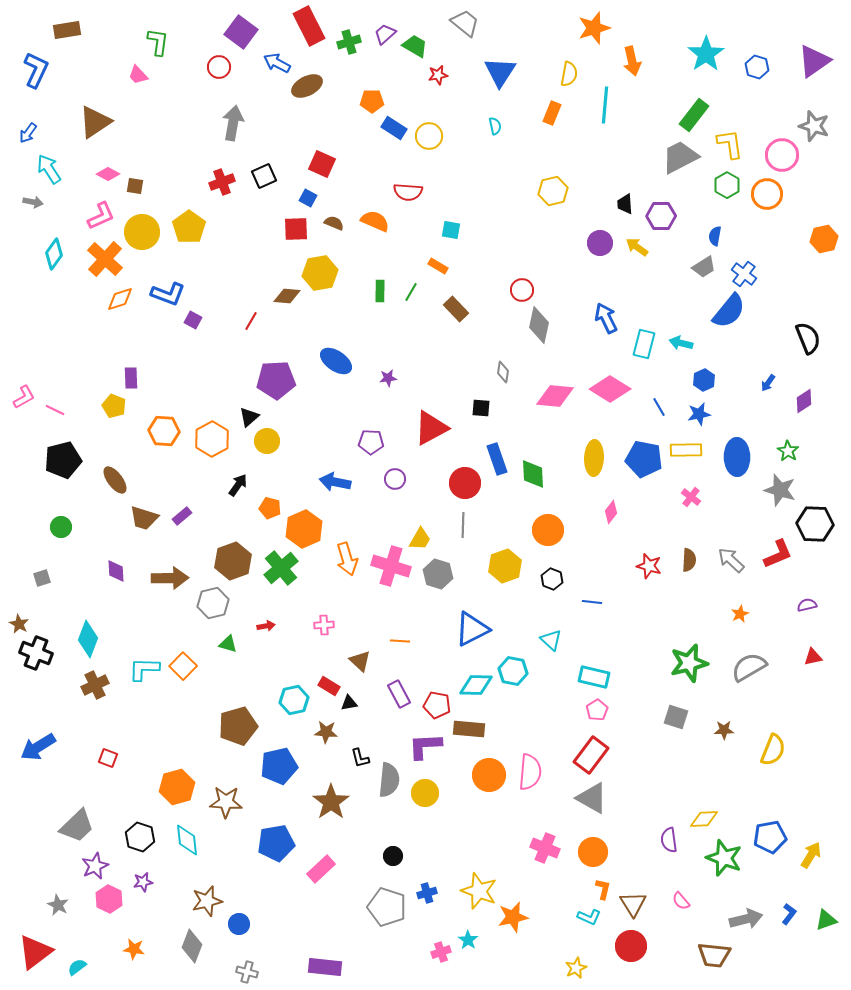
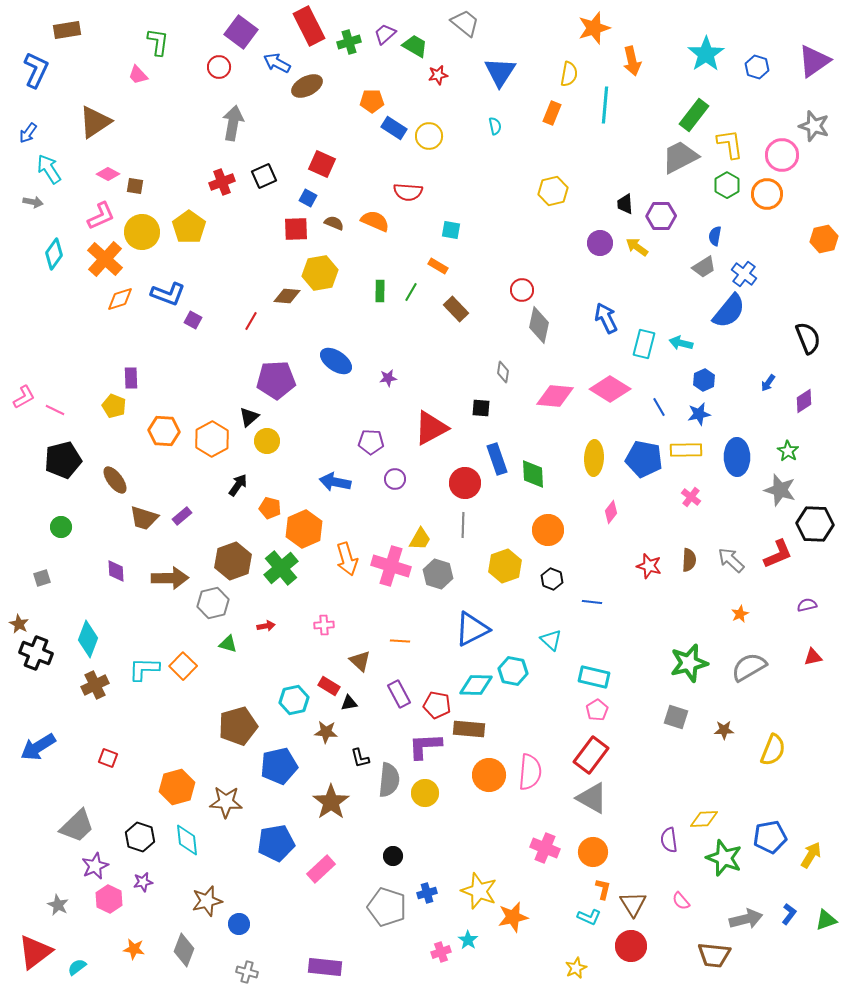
gray diamond at (192, 946): moved 8 px left, 4 px down
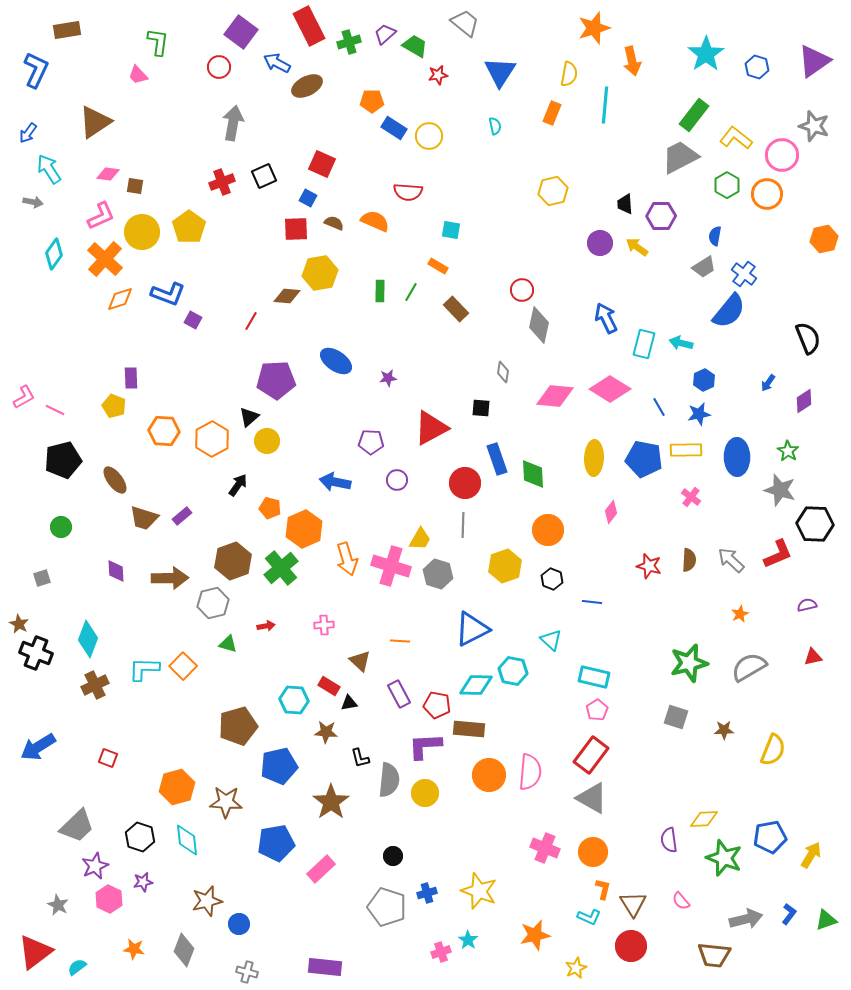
yellow L-shape at (730, 144): moved 6 px right, 6 px up; rotated 44 degrees counterclockwise
pink diamond at (108, 174): rotated 20 degrees counterclockwise
purple circle at (395, 479): moved 2 px right, 1 px down
cyan hexagon at (294, 700): rotated 16 degrees clockwise
orange star at (513, 917): moved 22 px right, 18 px down
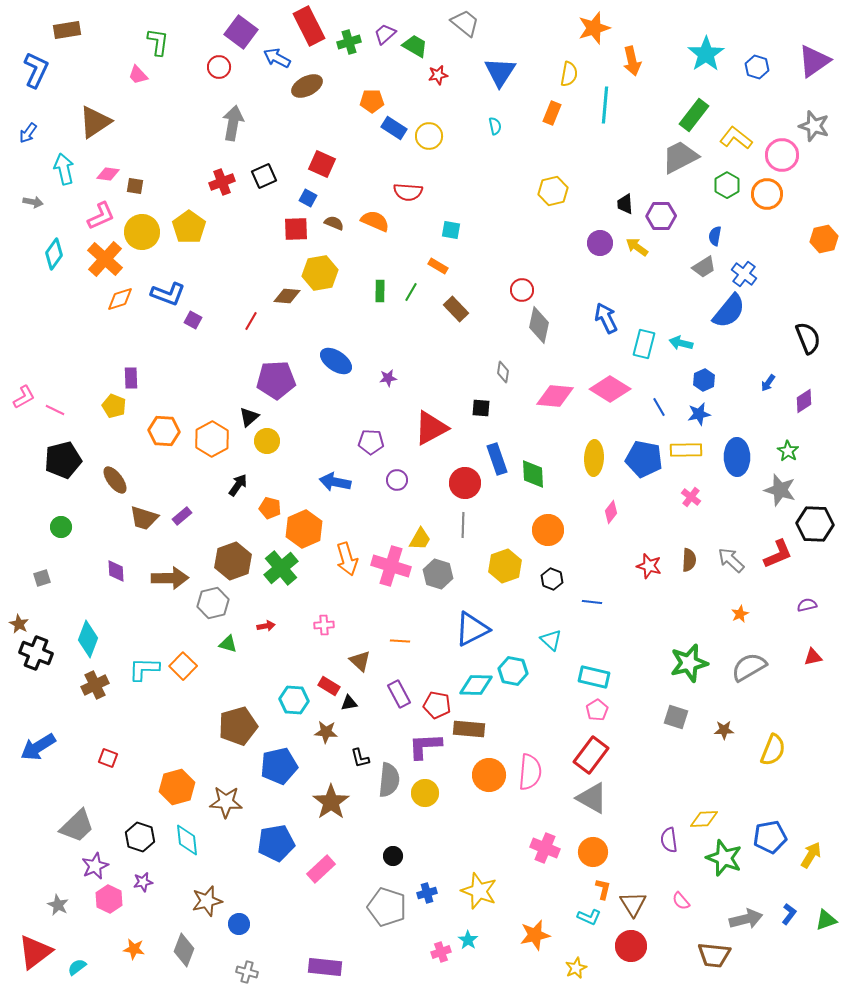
blue arrow at (277, 63): moved 5 px up
cyan arrow at (49, 169): moved 15 px right; rotated 20 degrees clockwise
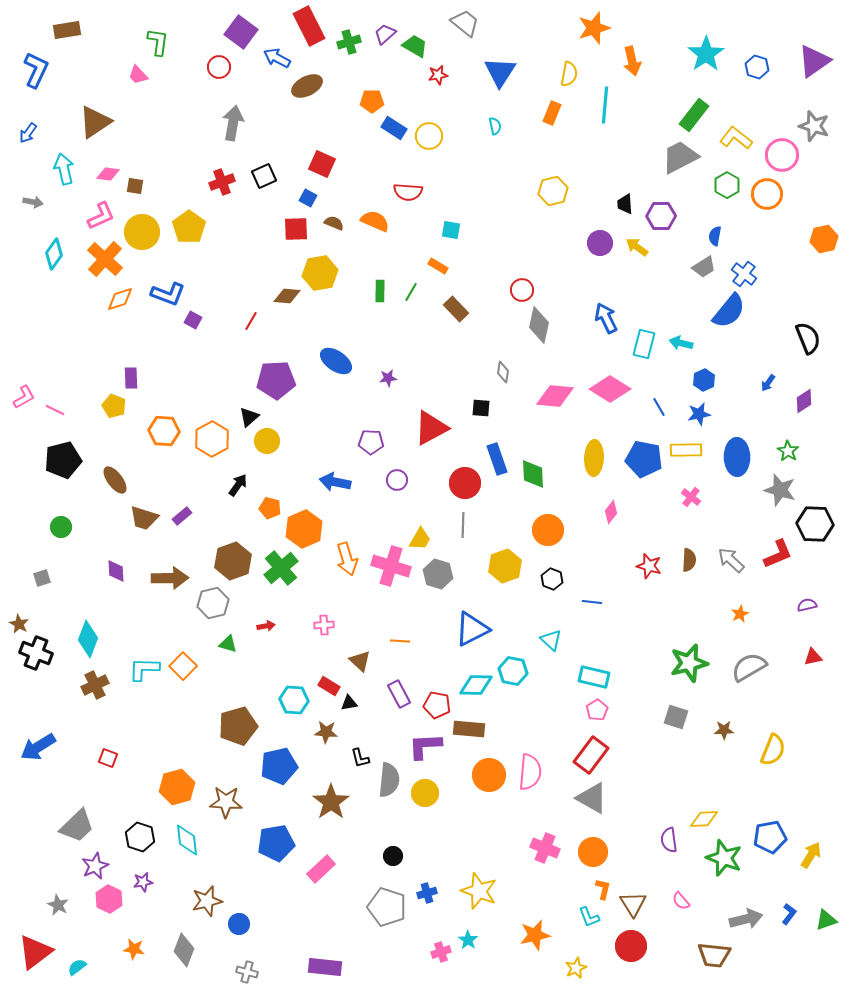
cyan L-shape at (589, 917): rotated 45 degrees clockwise
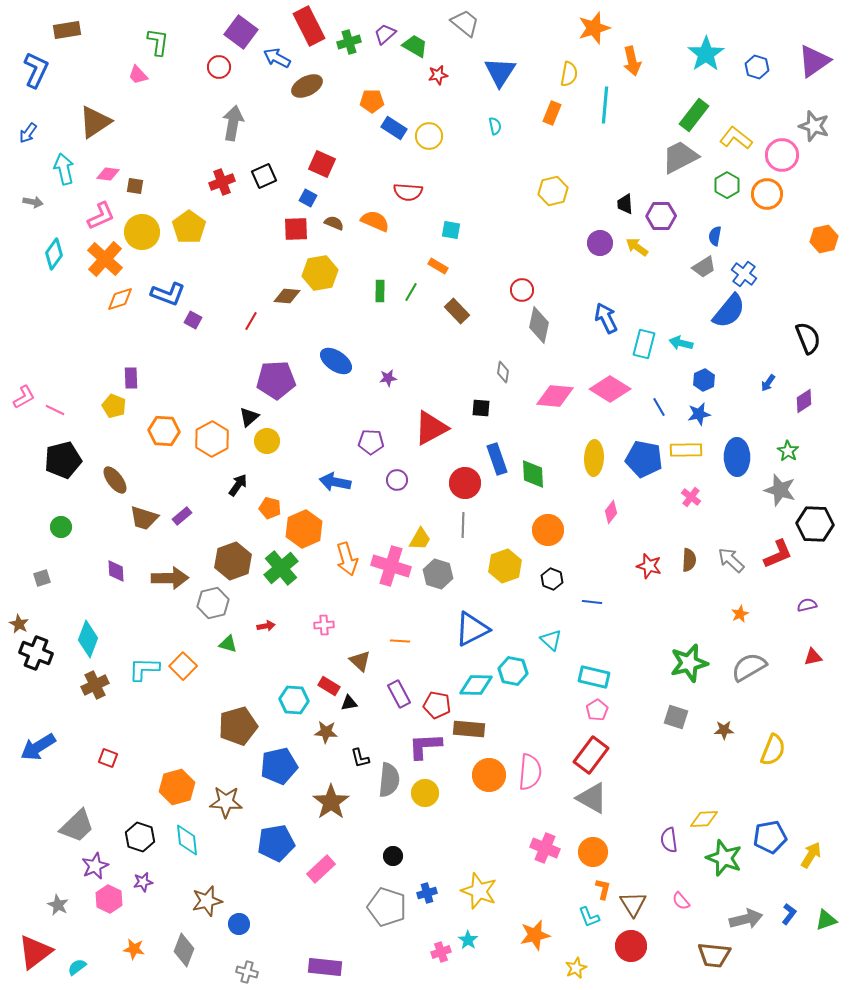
brown rectangle at (456, 309): moved 1 px right, 2 px down
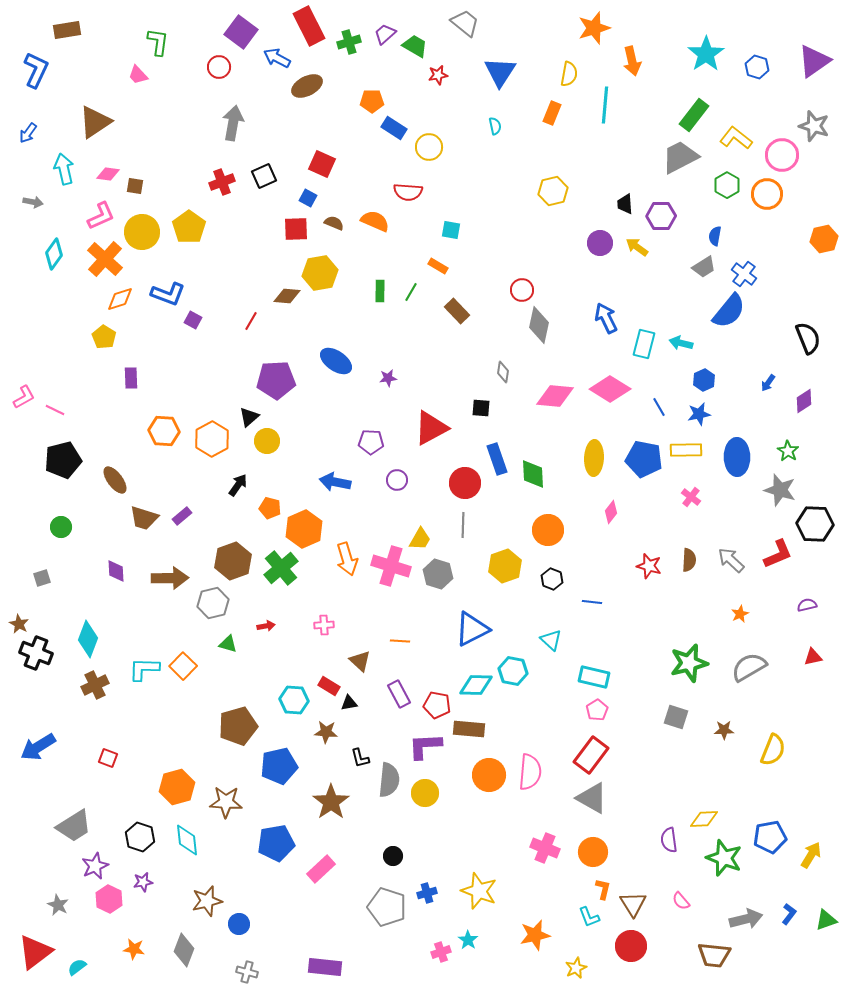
yellow circle at (429, 136): moved 11 px down
yellow pentagon at (114, 406): moved 10 px left, 69 px up; rotated 10 degrees clockwise
gray trapezoid at (77, 826): moved 3 px left; rotated 12 degrees clockwise
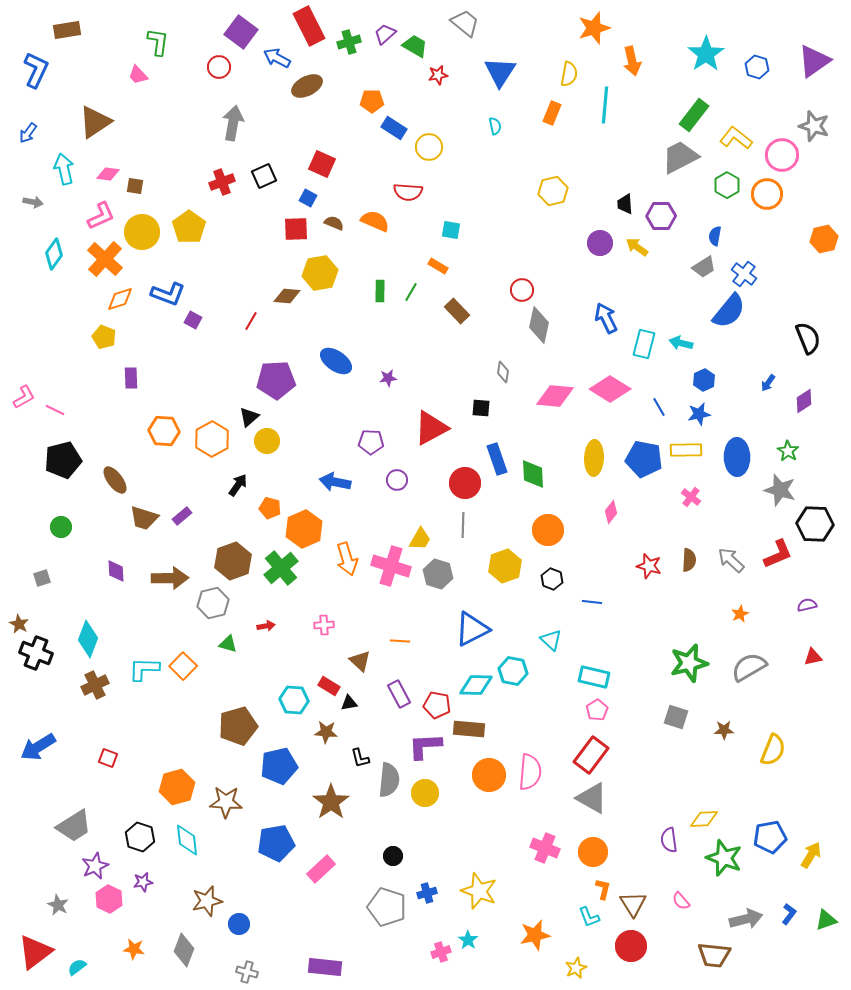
yellow pentagon at (104, 337): rotated 10 degrees counterclockwise
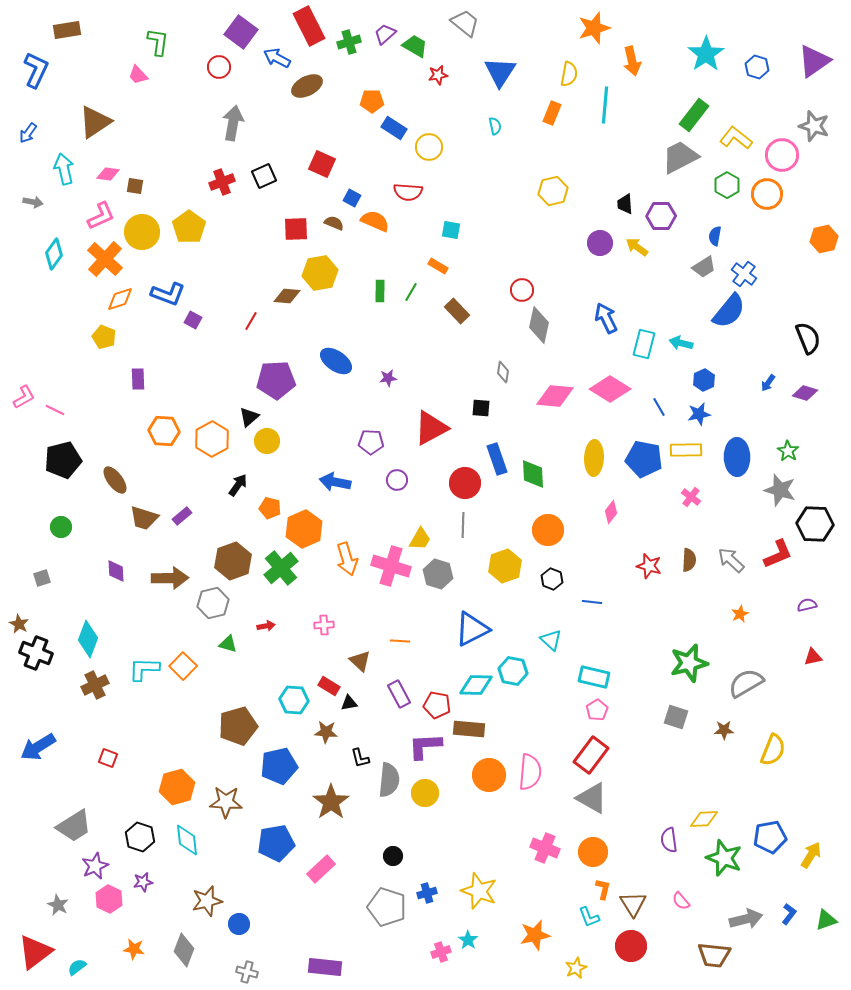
blue square at (308, 198): moved 44 px right
purple rectangle at (131, 378): moved 7 px right, 1 px down
purple diamond at (804, 401): moved 1 px right, 8 px up; rotated 50 degrees clockwise
gray semicircle at (749, 667): moved 3 px left, 16 px down
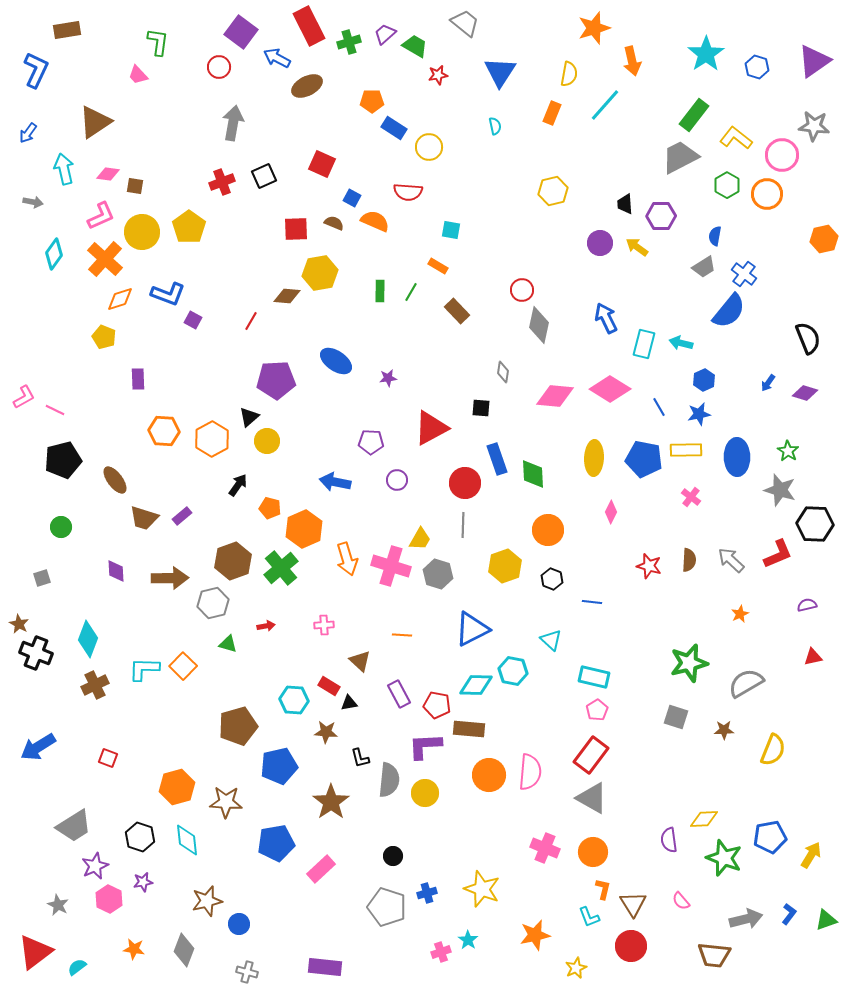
cyan line at (605, 105): rotated 36 degrees clockwise
gray star at (814, 126): rotated 12 degrees counterclockwise
pink diamond at (611, 512): rotated 10 degrees counterclockwise
orange line at (400, 641): moved 2 px right, 6 px up
yellow star at (479, 891): moved 3 px right, 2 px up
